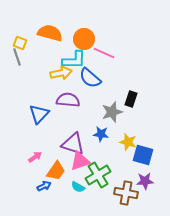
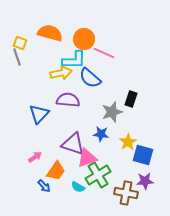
yellow star: rotated 24 degrees clockwise
pink triangle: moved 7 px right, 3 px up
blue arrow: rotated 72 degrees clockwise
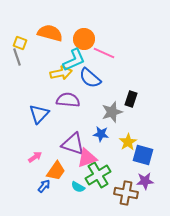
cyan L-shape: rotated 25 degrees counterclockwise
blue arrow: rotated 96 degrees counterclockwise
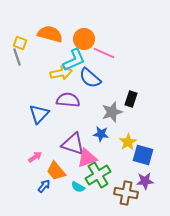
orange semicircle: moved 1 px down
orange trapezoid: rotated 105 degrees clockwise
